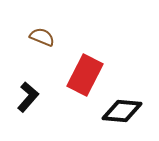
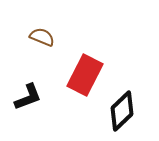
black L-shape: rotated 28 degrees clockwise
black diamond: rotated 48 degrees counterclockwise
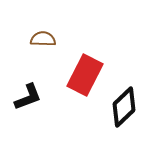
brown semicircle: moved 1 px right, 2 px down; rotated 20 degrees counterclockwise
black diamond: moved 2 px right, 4 px up
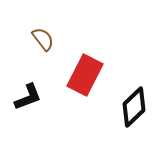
brown semicircle: rotated 50 degrees clockwise
black diamond: moved 10 px right
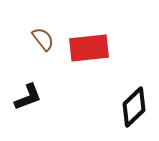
red rectangle: moved 4 px right, 27 px up; rotated 57 degrees clockwise
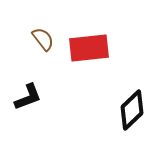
black diamond: moved 2 px left, 3 px down
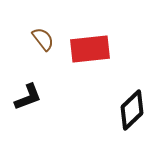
red rectangle: moved 1 px right, 1 px down
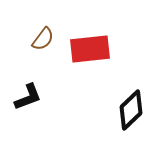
brown semicircle: rotated 75 degrees clockwise
black diamond: moved 1 px left
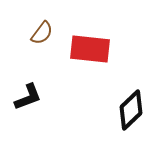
brown semicircle: moved 1 px left, 6 px up
red rectangle: rotated 12 degrees clockwise
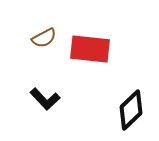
brown semicircle: moved 2 px right, 5 px down; rotated 25 degrees clockwise
black L-shape: moved 17 px right, 2 px down; rotated 68 degrees clockwise
